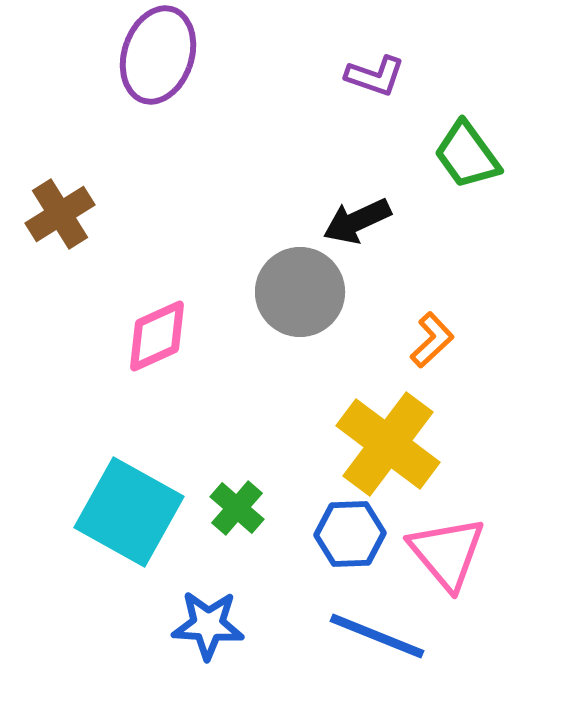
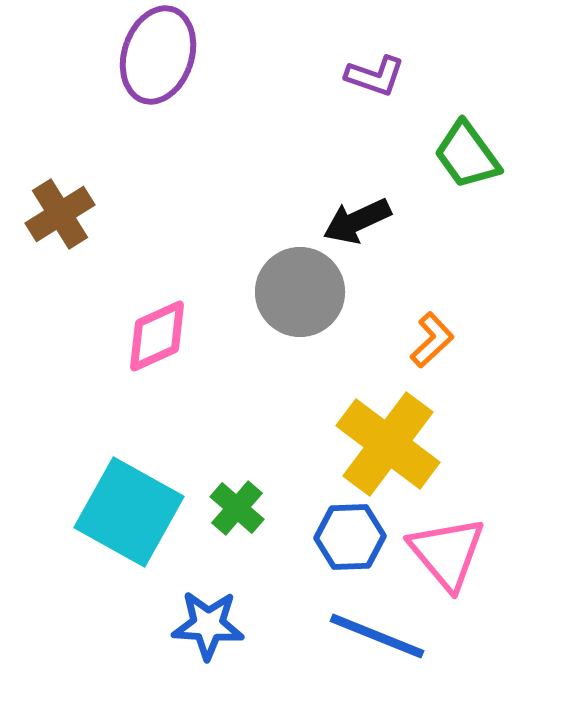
blue hexagon: moved 3 px down
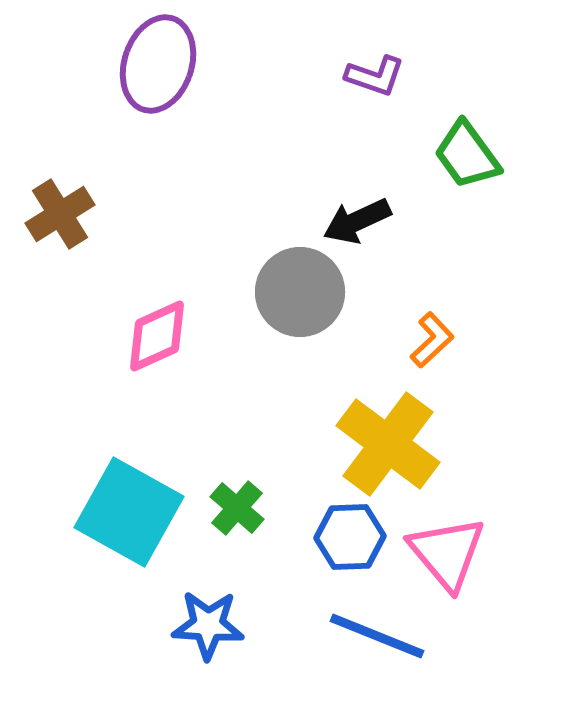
purple ellipse: moved 9 px down
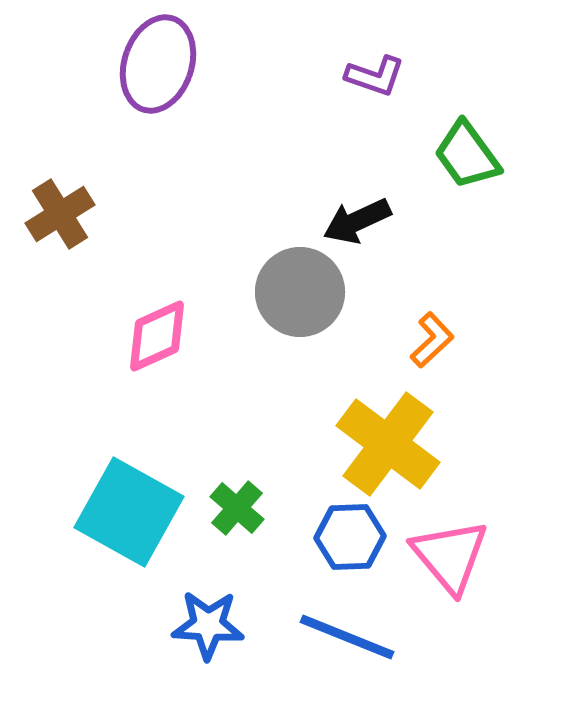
pink triangle: moved 3 px right, 3 px down
blue line: moved 30 px left, 1 px down
